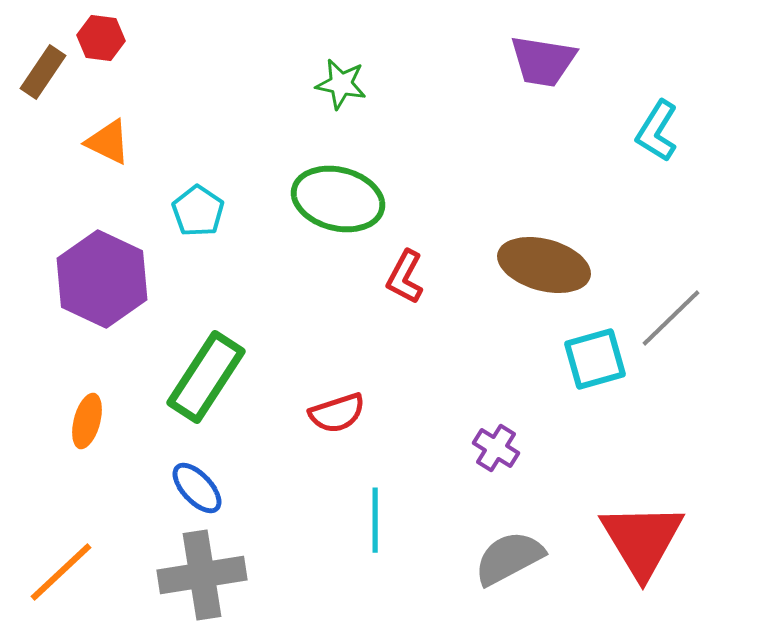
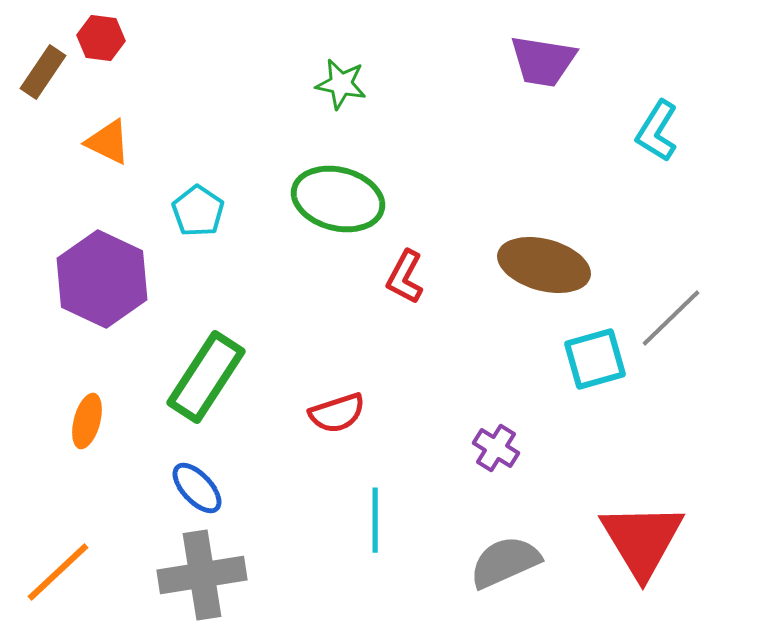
gray semicircle: moved 4 px left, 4 px down; rotated 4 degrees clockwise
orange line: moved 3 px left
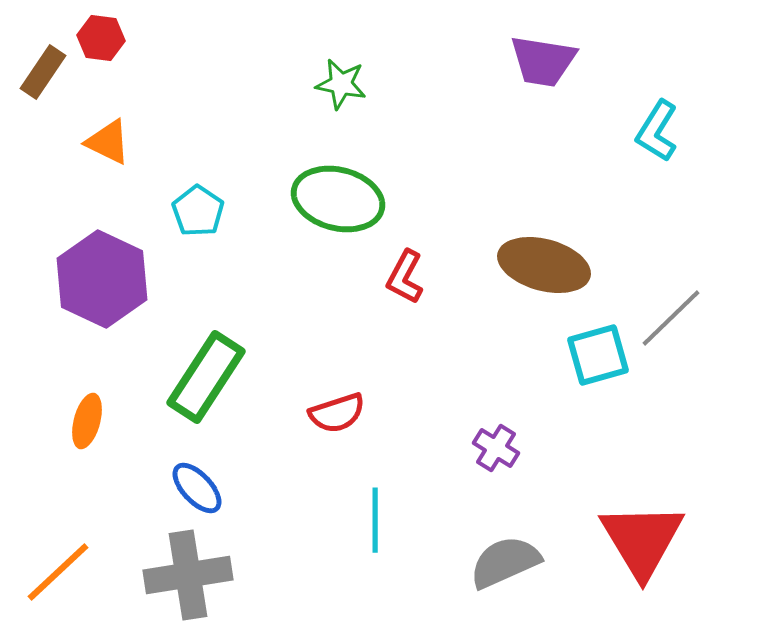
cyan square: moved 3 px right, 4 px up
gray cross: moved 14 px left
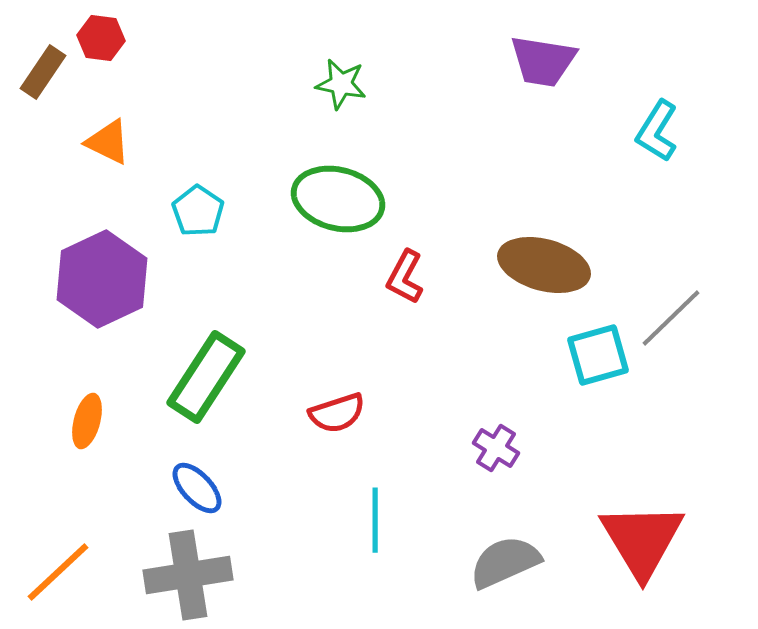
purple hexagon: rotated 10 degrees clockwise
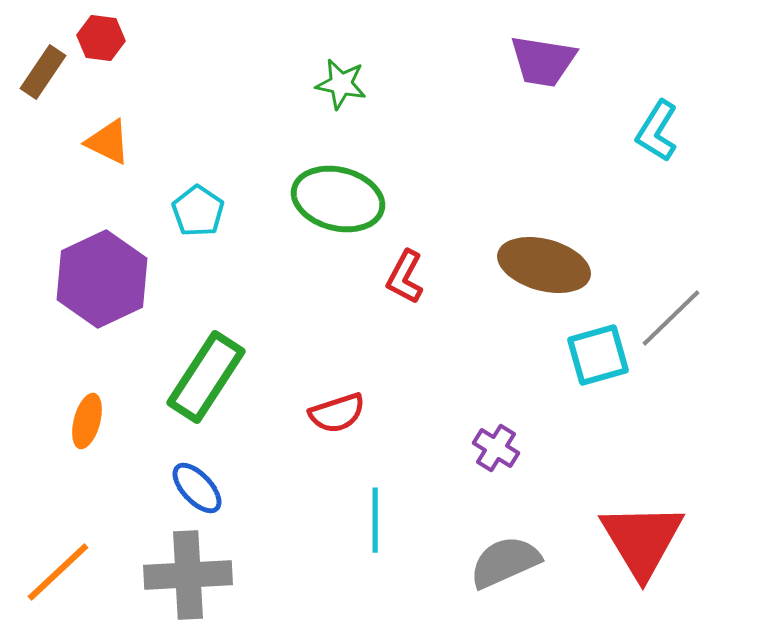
gray cross: rotated 6 degrees clockwise
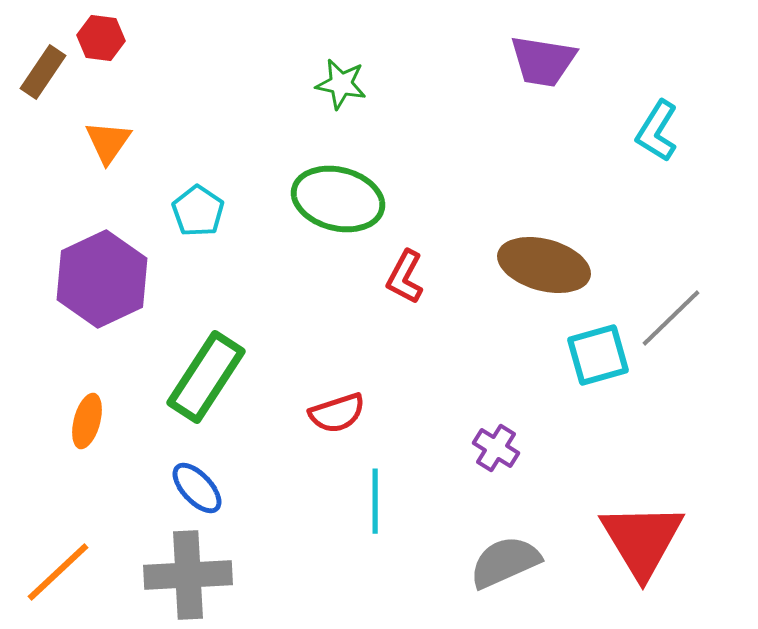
orange triangle: rotated 39 degrees clockwise
cyan line: moved 19 px up
